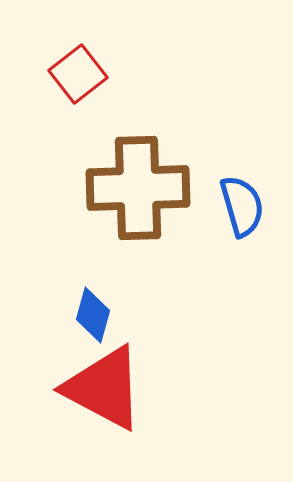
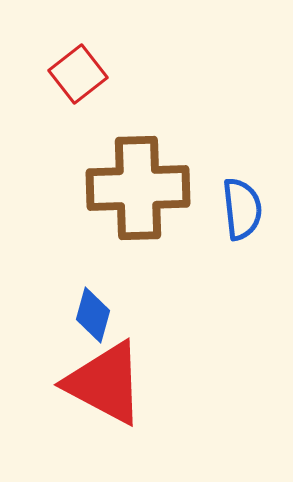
blue semicircle: moved 3 px down; rotated 10 degrees clockwise
red triangle: moved 1 px right, 5 px up
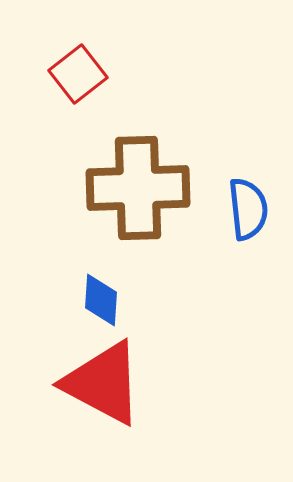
blue semicircle: moved 6 px right
blue diamond: moved 8 px right, 15 px up; rotated 12 degrees counterclockwise
red triangle: moved 2 px left
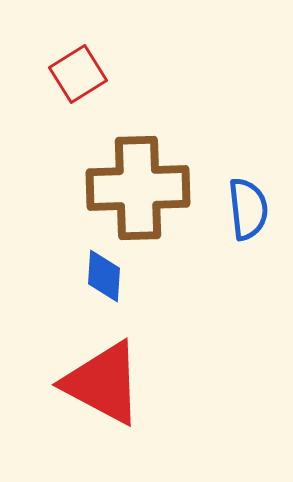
red square: rotated 6 degrees clockwise
blue diamond: moved 3 px right, 24 px up
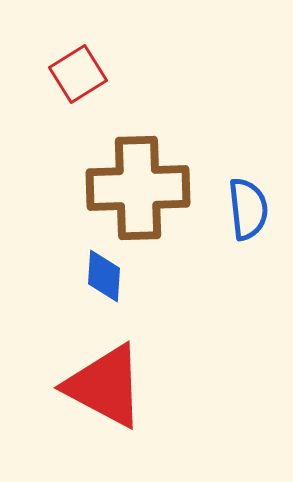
red triangle: moved 2 px right, 3 px down
